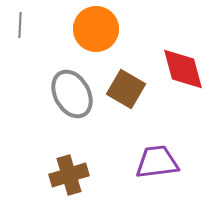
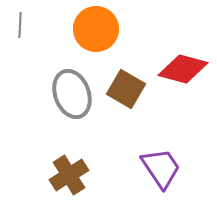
red diamond: rotated 60 degrees counterclockwise
gray ellipse: rotated 9 degrees clockwise
purple trapezoid: moved 4 px right, 6 px down; rotated 63 degrees clockwise
brown cross: rotated 15 degrees counterclockwise
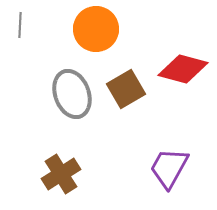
brown square: rotated 30 degrees clockwise
purple trapezoid: moved 8 px right; rotated 117 degrees counterclockwise
brown cross: moved 8 px left, 1 px up
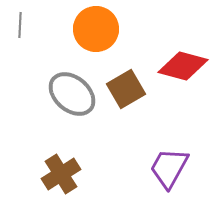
red diamond: moved 3 px up
gray ellipse: rotated 30 degrees counterclockwise
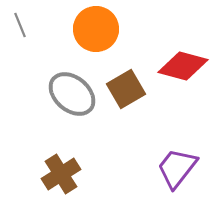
gray line: rotated 25 degrees counterclockwise
purple trapezoid: moved 8 px right; rotated 9 degrees clockwise
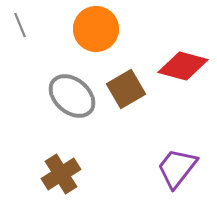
gray ellipse: moved 2 px down
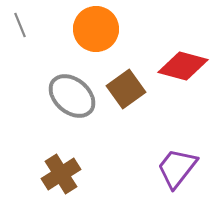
brown square: rotated 6 degrees counterclockwise
